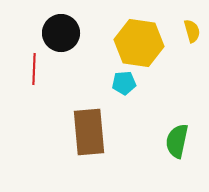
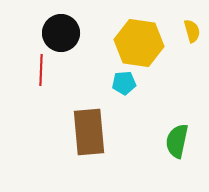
red line: moved 7 px right, 1 px down
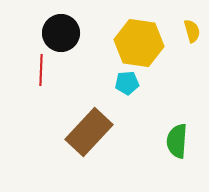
cyan pentagon: moved 3 px right
brown rectangle: rotated 48 degrees clockwise
green semicircle: rotated 8 degrees counterclockwise
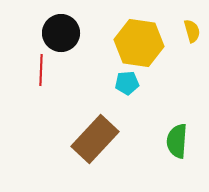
brown rectangle: moved 6 px right, 7 px down
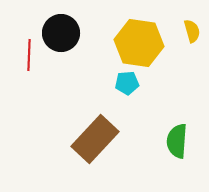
red line: moved 12 px left, 15 px up
